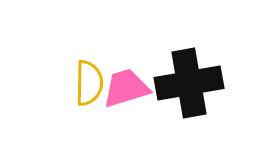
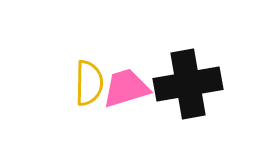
black cross: moved 1 px left, 1 px down
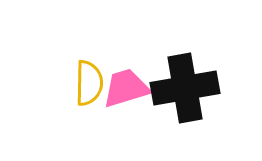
black cross: moved 3 px left, 4 px down
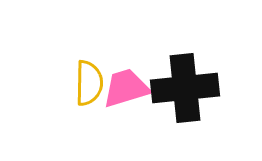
black cross: rotated 4 degrees clockwise
